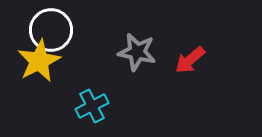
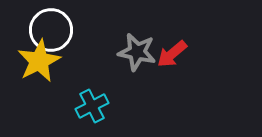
red arrow: moved 18 px left, 6 px up
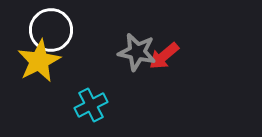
red arrow: moved 8 px left, 2 px down
cyan cross: moved 1 px left, 1 px up
